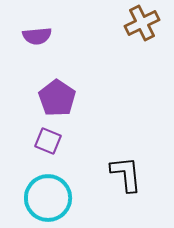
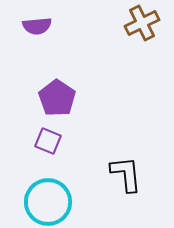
purple semicircle: moved 10 px up
cyan circle: moved 4 px down
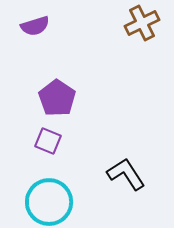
purple semicircle: moved 2 px left; rotated 12 degrees counterclockwise
black L-shape: rotated 27 degrees counterclockwise
cyan circle: moved 1 px right
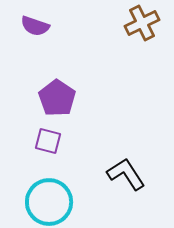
purple semicircle: rotated 36 degrees clockwise
purple square: rotated 8 degrees counterclockwise
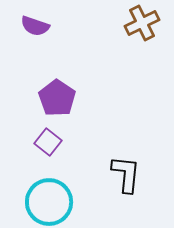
purple square: moved 1 px down; rotated 24 degrees clockwise
black L-shape: rotated 39 degrees clockwise
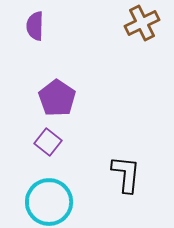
purple semicircle: rotated 72 degrees clockwise
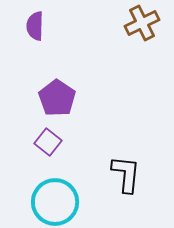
cyan circle: moved 6 px right
